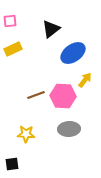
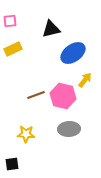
black triangle: rotated 24 degrees clockwise
pink hexagon: rotated 10 degrees clockwise
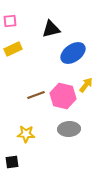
yellow arrow: moved 1 px right, 5 px down
black square: moved 2 px up
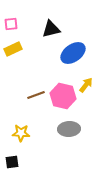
pink square: moved 1 px right, 3 px down
yellow star: moved 5 px left, 1 px up
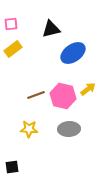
yellow rectangle: rotated 12 degrees counterclockwise
yellow arrow: moved 2 px right, 4 px down; rotated 14 degrees clockwise
yellow star: moved 8 px right, 4 px up
black square: moved 5 px down
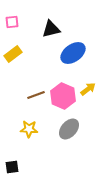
pink square: moved 1 px right, 2 px up
yellow rectangle: moved 5 px down
pink hexagon: rotated 10 degrees clockwise
gray ellipse: rotated 45 degrees counterclockwise
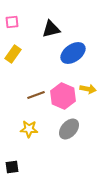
yellow rectangle: rotated 18 degrees counterclockwise
yellow arrow: rotated 49 degrees clockwise
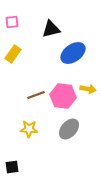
pink hexagon: rotated 15 degrees counterclockwise
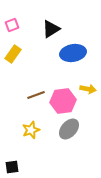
pink square: moved 3 px down; rotated 16 degrees counterclockwise
black triangle: rotated 18 degrees counterclockwise
blue ellipse: rotated 25 degrees clockwise
pink hexagon: moved 5 px down; rotated 15 degrees counterclockwise
yellow star: moved 2 px right, 1 px down; rotated 24 degrees counterclockwise
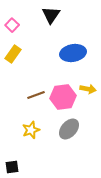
pink square: rotated 24 degrees counterclockwise
black triangle: moved 14 px up; rotated 24 degrees counterclockwise
pink hexagon: moved 4 px up
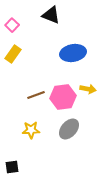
black triangle: rotated 42 degrees counterclockwise
yellow star: rotated 18 degrees clockwise
